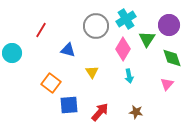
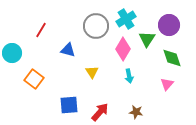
orange square: moved 17 px left, 4 px up
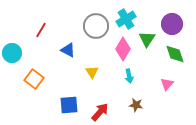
purple circle: moved 3 px right, 1 px up
blue triangle: rotated 14 degrees clockwise
green diamond: moved 3 px right, 4 px up
brown star: moved 7 px up
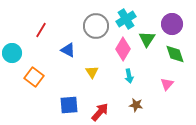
orange square: moved 2 px up
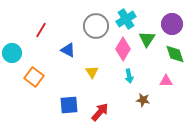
pink triangle: moved 1 px left, 3 px up; rotated 48 degrees clockwise
brown star: moved 7 px right, 5 px up
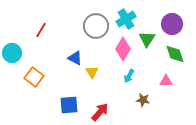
blue triangle: moved 7 px right, 8 px down
cyan arrow: rotated 40 degrees clockwise
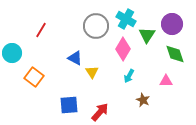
cyan cross: rotated 30 degrees counterclockwise
green triangle: moved 4 px up
brown star: rotated 16 degrees clockwise
